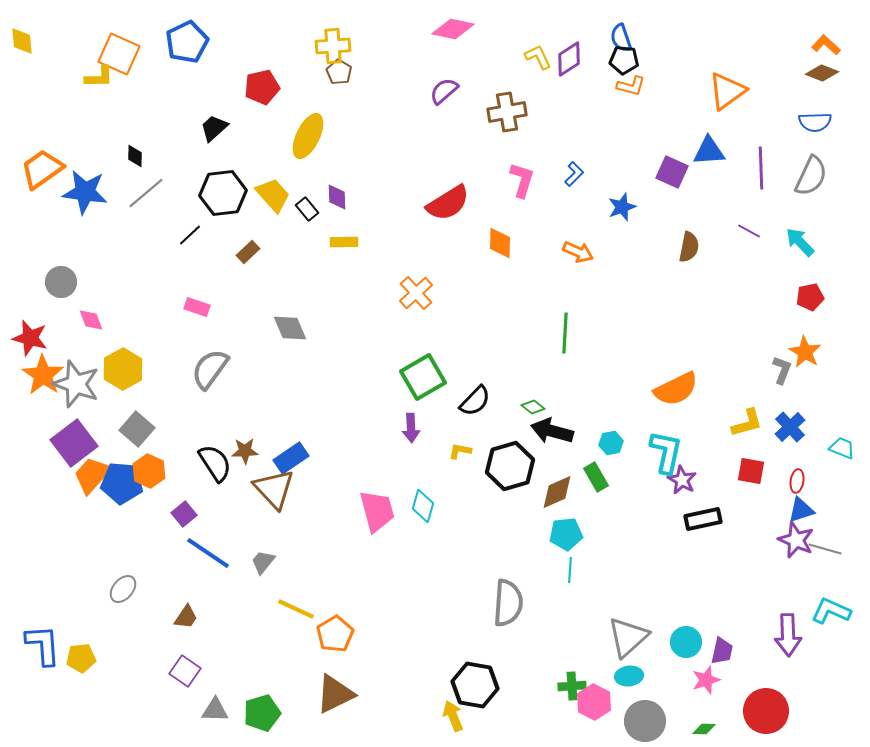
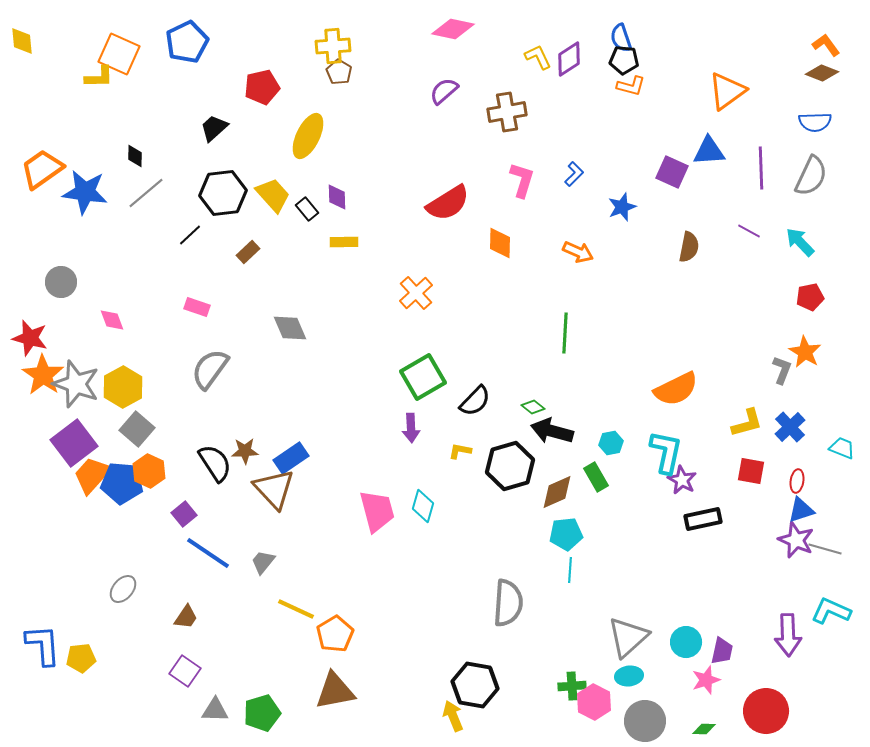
orange L-shape at (826, 45): rotated 12 degrees clockwise
pink diamond at (91, 320): moved 21 px right
yellow hexagon at (123, 369): moved 18 px down
brown triangle at (335, 694): moved 3 px up; rotated 15 degrees clockwise
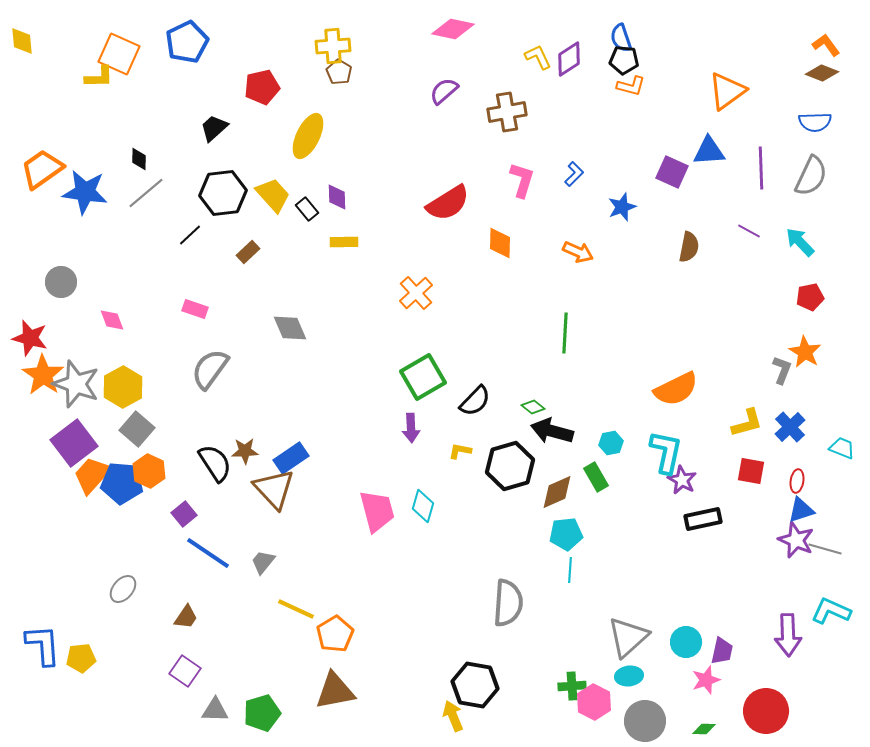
black diamond at (135, 156): moved 4 px right, 3 px down
pink rectangle at (197, 307): moved 2 px left, 2 px down
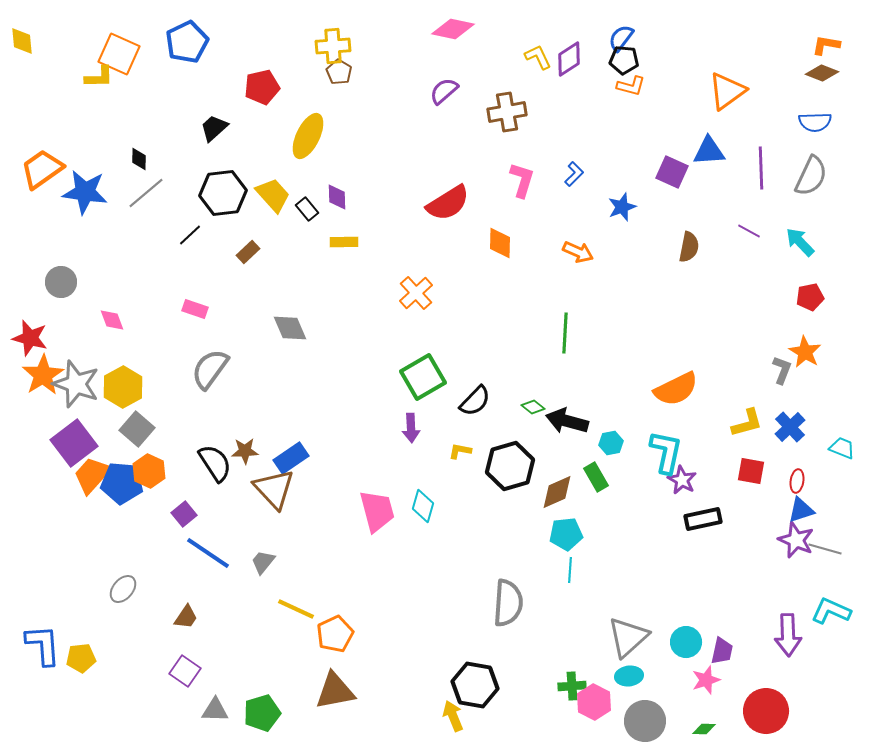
blue semicircle at (621, 38): rotated 56 degrees clockwise
orange L-shape at (826, 45): rotated 44 degrees counterclockwise
orange star at (43, 375): rotated 6 degrees clockwise
black arrow at (552, 431): moved 15 px right, 10 px up
orange pentagon at (335, 634): rotated 6 degrees clockwise
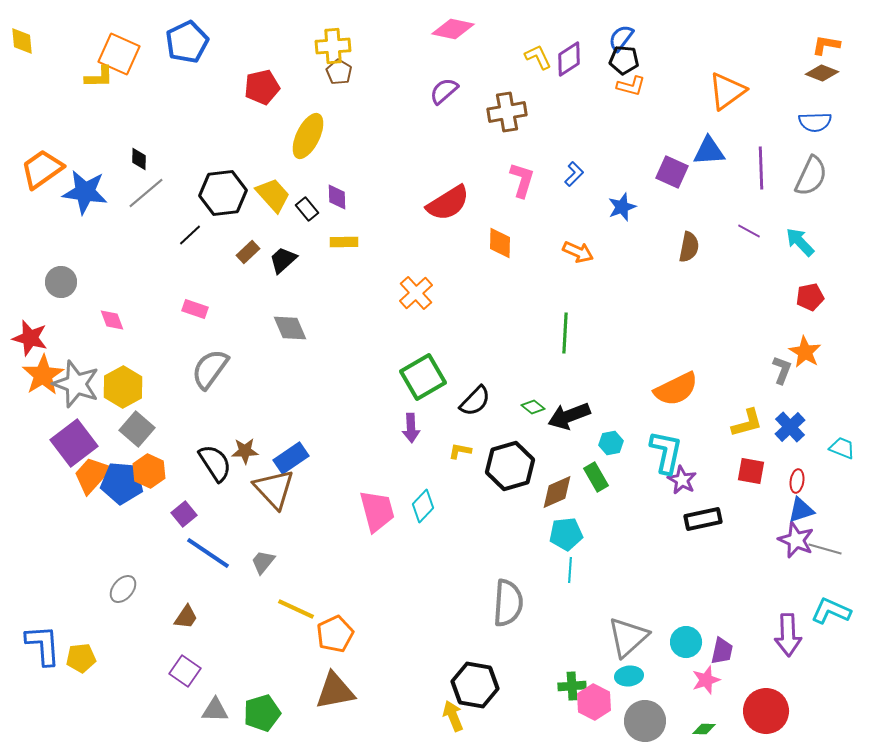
black trapezoid at (214, 128): moved 69 px right, 132 px down
black arrow at (567, 421): moved 2 px right, 5 px up; rotated 36 degrees counterclockwise
cyan diamond at (423, 506): rotated 28 degrees clockwise
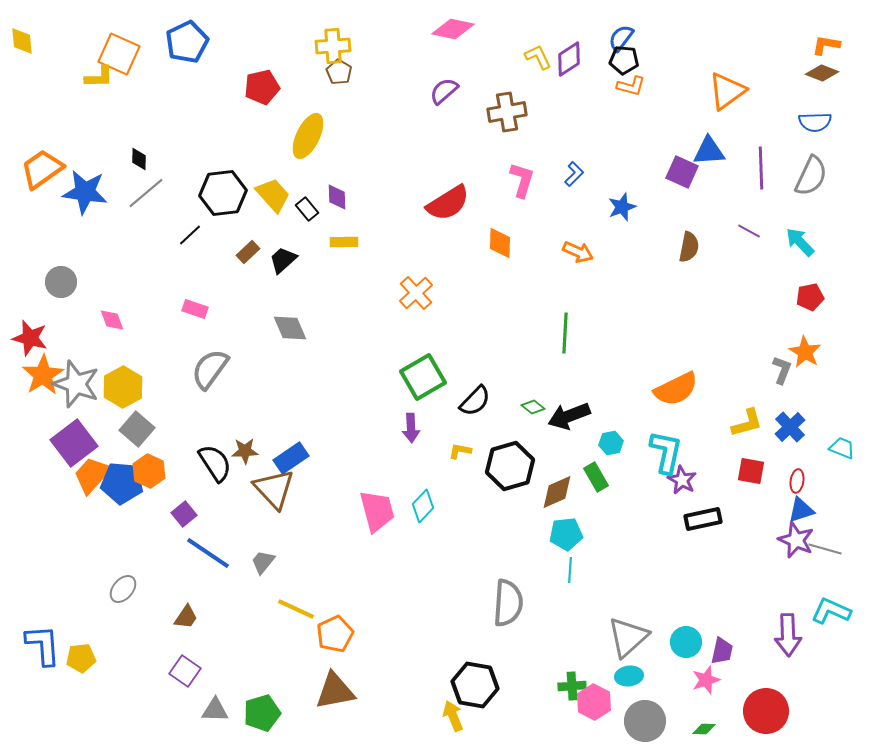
purple square at (672, 172): moved 10 px right
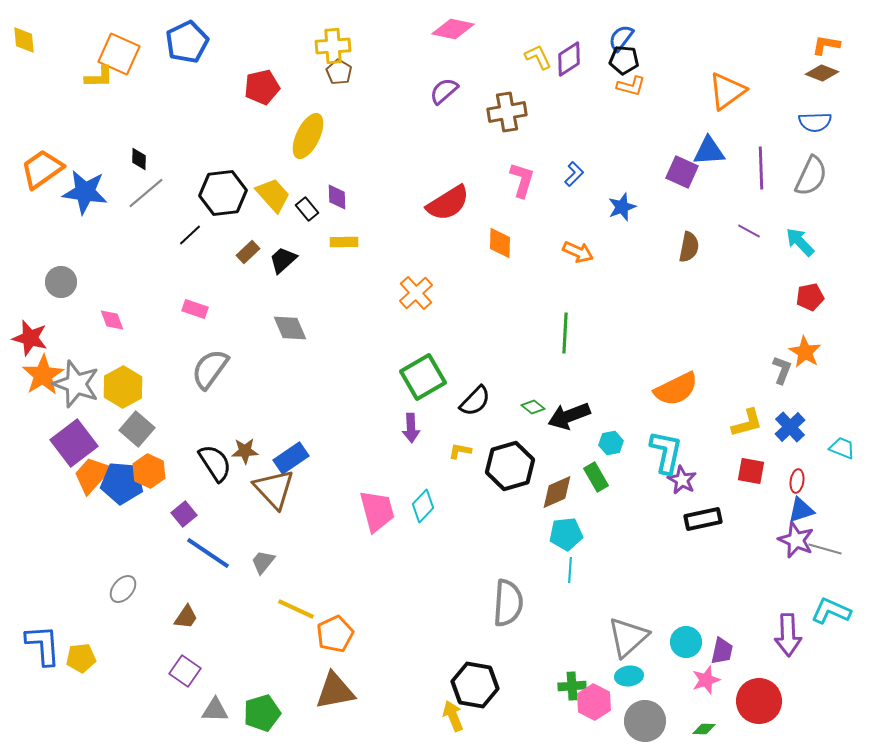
yellow diamond at (22, 41): moved 2 px right, 1 px up
red circle at (766, 711): moved 7 px left, 10 px up
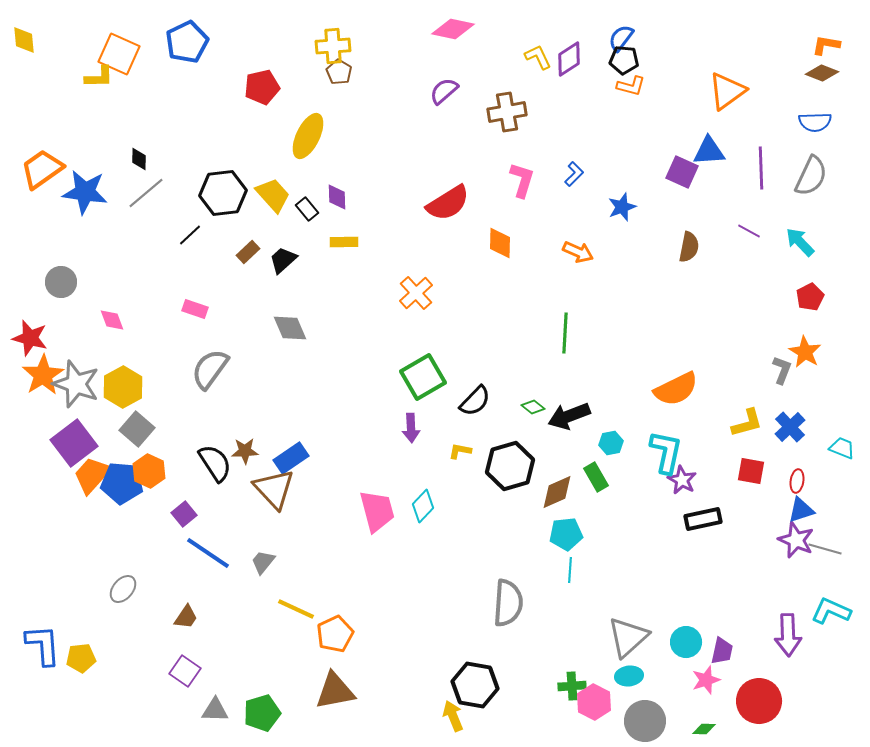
red pentagon at (810, 297): rotated 16 degrees counterclockwise
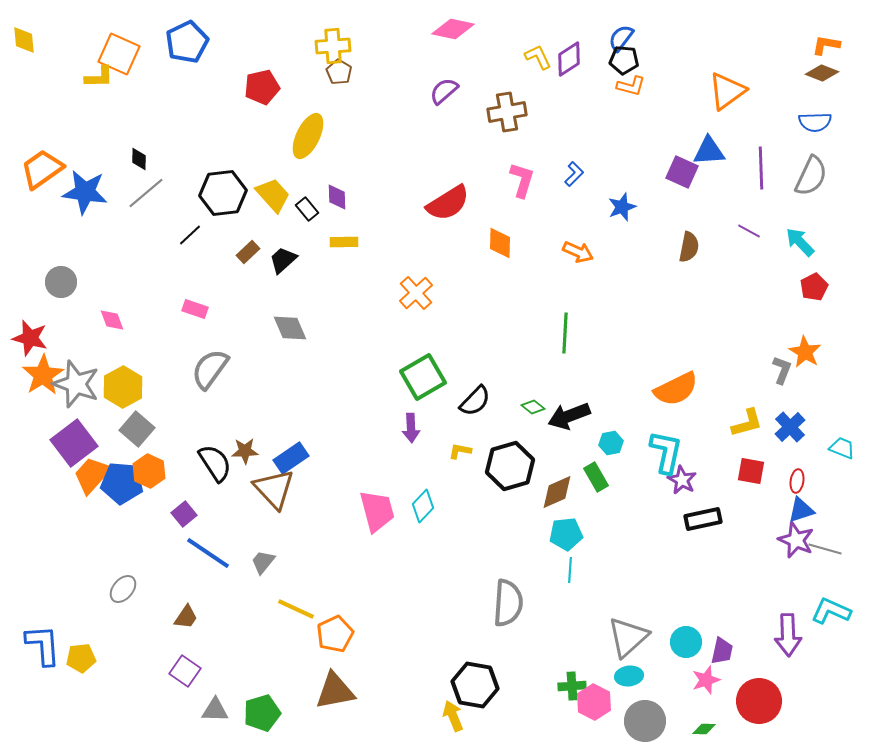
red pentagon at (810, 297): moved 4 px right, 10 px up
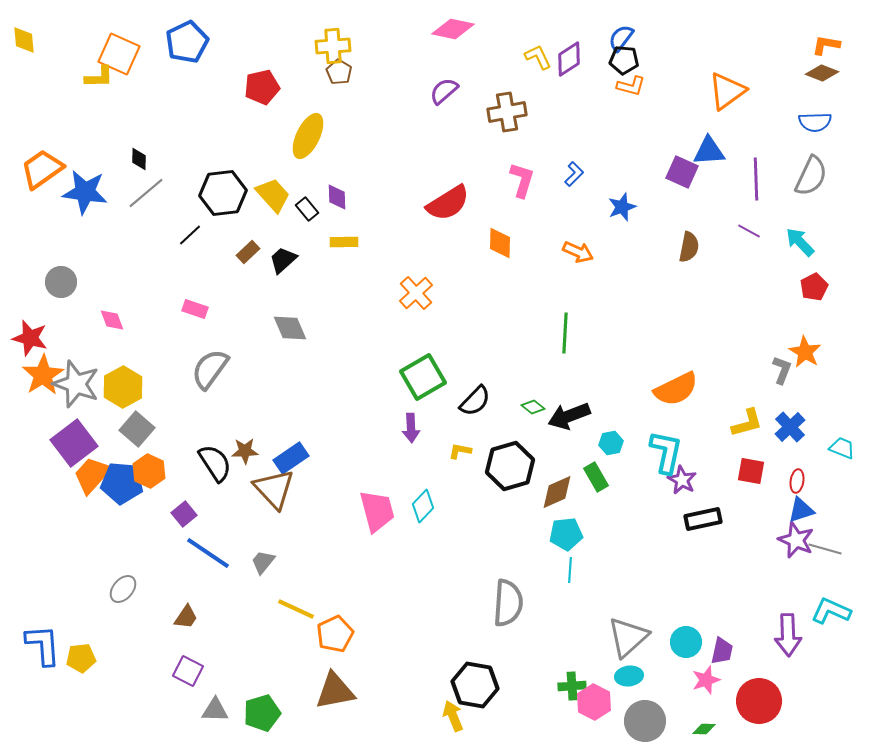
purple line at (761, 168): moved 5 px left, 11 px down
purple square at (185, 671): moved 3 px right; rotated 8 degrees counterclockwise
